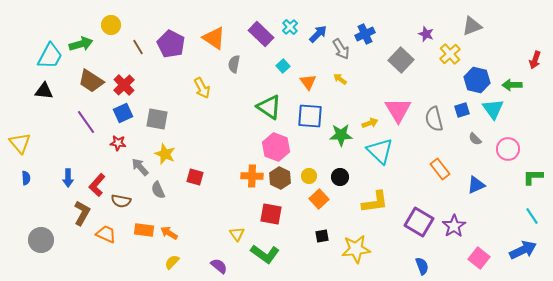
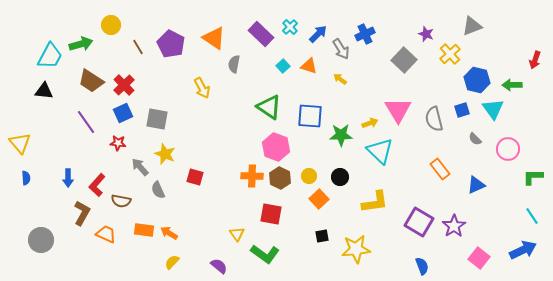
gray square at (401, 60): moved 3 px right
orange triangle at (308, 82): moved 1 px right, 16 px up; rotated 36 degrees counterclockwise
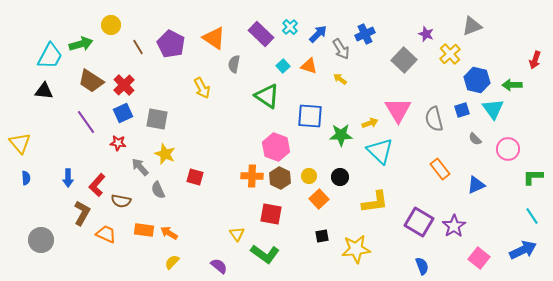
green triangle at (269, 107): moved 2 px left, 11 px up
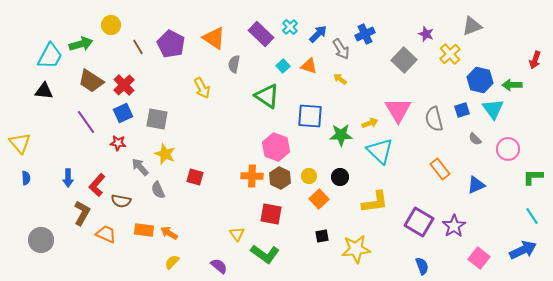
blue hexagon at (477, 80): moved 3 px right
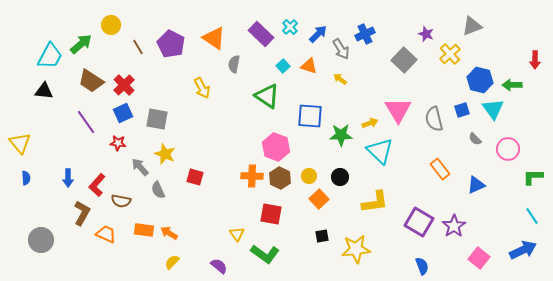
green arrow at (81, 44): rotated 25 degrees counterclockwise
red arrow at (535, 60): rotated 18 degrees counterclockwise
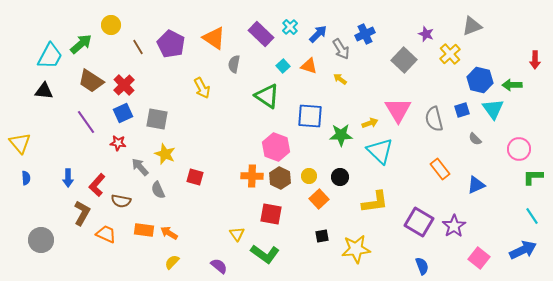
pink circle at (508, 149): moved 11 px right
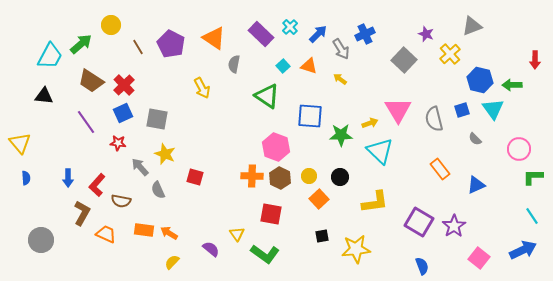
black triangle at (44, 91): moved 5 px down
purple semicircle at (219, 266): moved 8 px left, 17 px up
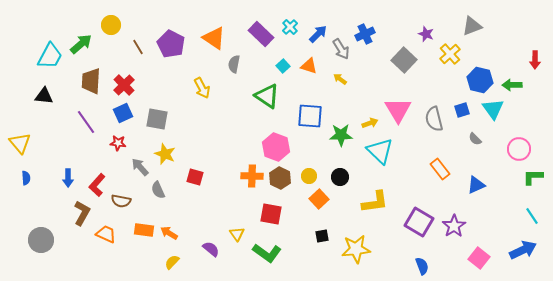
brown trapezoid at (91, 81): rotated 60 degrees clockwise
green L-shape at (265, 254): moved 2 px right, 1 px up
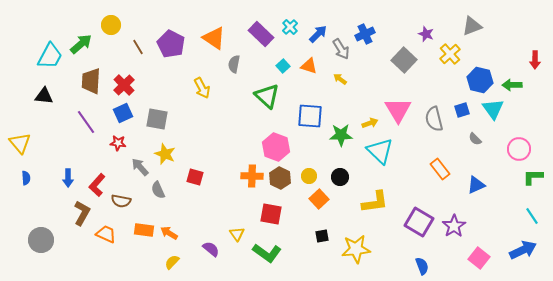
green triangle at (267, 96): rotated 8 degrees clockwise
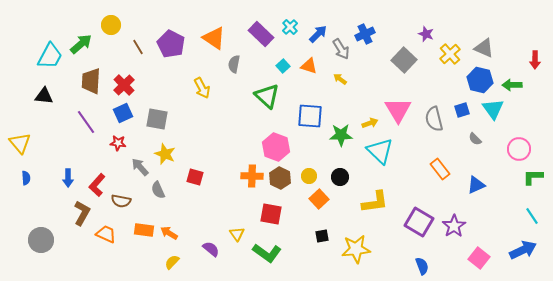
gray triangle at (472, 26): moved 12 px right, 22 px down; rotated 45 degrees clockwise
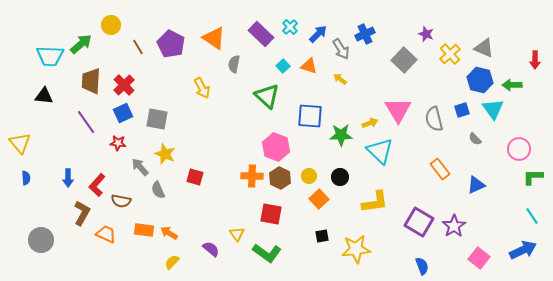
cyan trapezoid at (50, 56): rotated 64 degrees clockwise
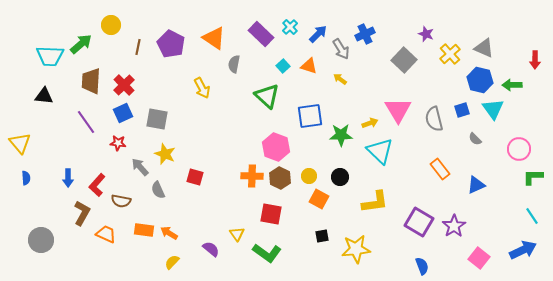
brown line at (138, 47): rotated 42 degrees clockwise
blue square at (310, 116): rotated 12 degrees counterclockwise
orange square at (319, 199): rotated 18 degrees counterclockwise
